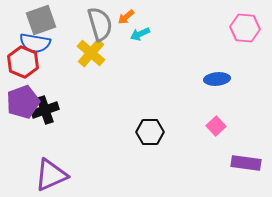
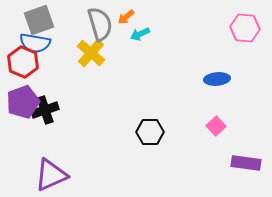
gray square: moved 2 px left
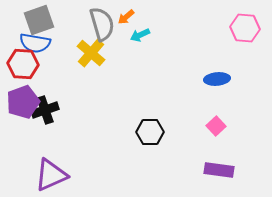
gray semicircle: moved 2 px right
cyan arrow: moved 1 px down
red hexagon: moved 2 px down; rotated 20 degrees counterclockwise
purple rectangle: moved 27 px left, 7 px down
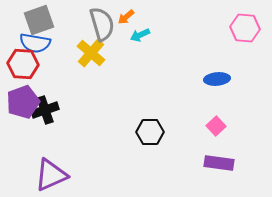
purple rectangle: moved 7 px up
